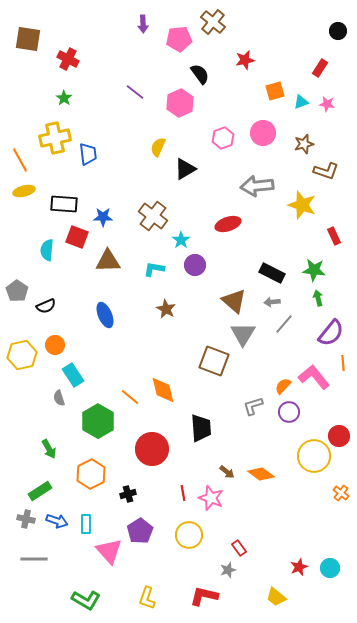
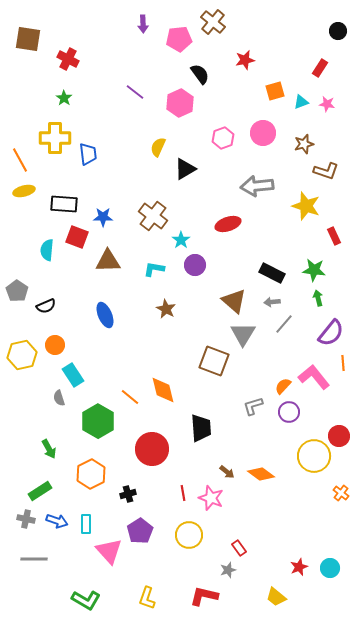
yellow cross at (55, 138): rotated 12 degrees clockwise
yellow star at (302, 205): moved 4 px right, 1 px down
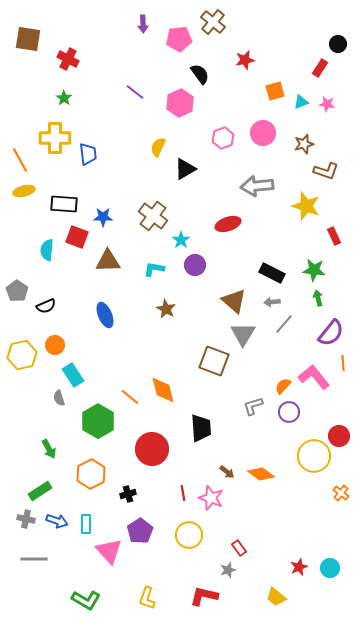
black circle at (338, 31): moved 13 px down
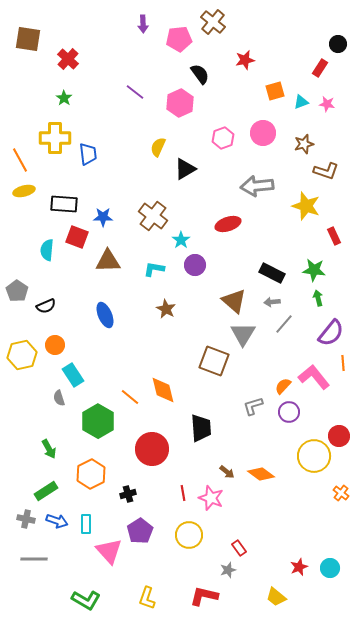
red cross at (68, 59): rotated 15 degrees clockwise
green rectangle at (40, 491): moved 6 px right
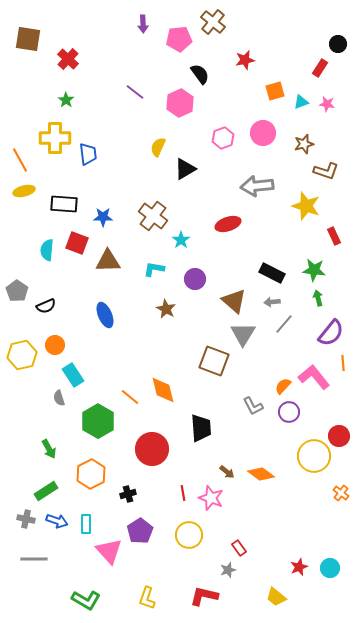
green star at (64, 98): moved 2 px right, 2 px down
red square at (77, 237): moved 6 px down
purple circle at (195, 265): moved 14 px down
gray L-shape at (253, 406): rotated 100 degrees counterclockwise
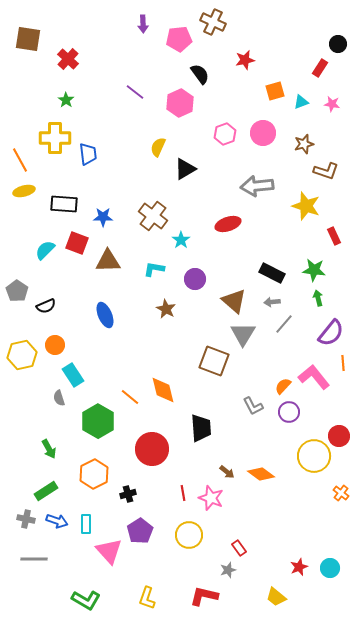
brown cross at (213, 22): rotated 15 degrees counterclockwise
pink star at (327, 104): moved 5 px right
pink hexagon at (223, 138): moved 2 px right, 4 px up
cyan semicircle at (47, 250): moved 2 px left; rotated 40 degrees clockwise
orange hexagon at (91, 474): moved 3 px right
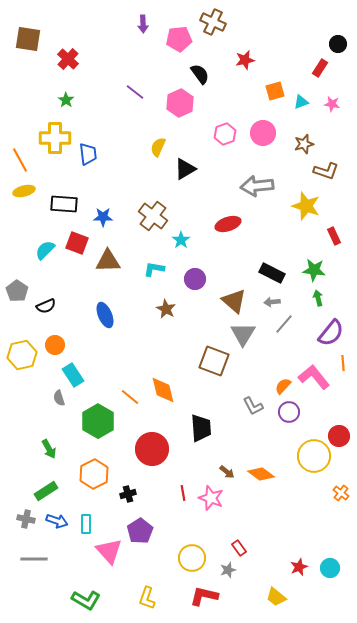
yellow circle at (189, 535): moved 3 px right, 23 px down
